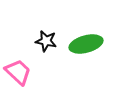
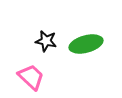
pink trapezoid: moved 13 px right, 5 px down
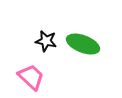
green ellipse: moved 3 px left; rotated 36 degrees clockwise
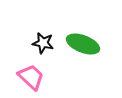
black star: moved 3 px left, 2 px down
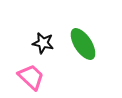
green ellipse: rotated 36 degrees clockwise
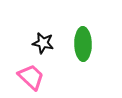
green ellipse: rotated 32 degrees clockwise
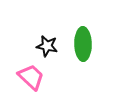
black star: moved 4 px right, 3 px down
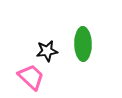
black star: moved 5 px down; rotated 20 degrees counterclockwise
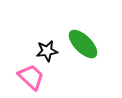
green ellipse: rotated 44 degrees counterclockwise
